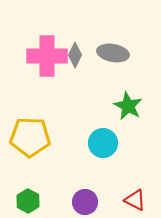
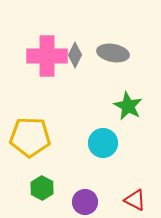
green hexagon: moved 14 px right, 13 px up
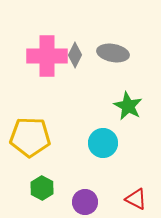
red triangle: moved 1 px right, 1 px up
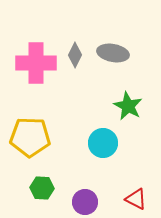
pink cross: moved 11 px left, 7 px down
green hexagon: rotated 25 degrees counterclockwise
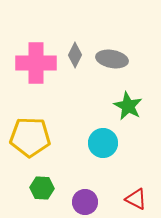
gray ellipse: moved 1 px left, 6 px down
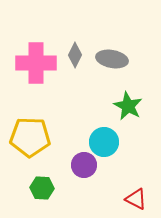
cyan circle: moved 1 px right, 1 px up
purple circle: moved 1 px left, 37 px up
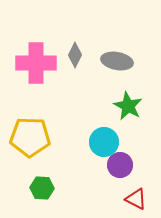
gray ellipse: moved 5 px right, 2 px down
purple circle: moved 36 px right
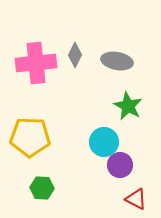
pink cross: rotated 6 degrees counterclockwise
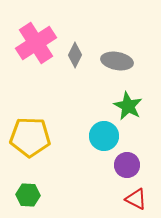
pink cross: moved 20 px up; rotated 27 degrees counterclockwise
cyan circle: moved 6 px up
purple circle: moved 7 px right
green hexagon: moved 14 px left, 7 px down
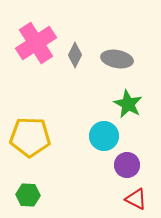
gray ellipse: moved 2 px up
green star: moved 2 px up
